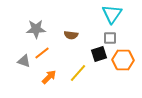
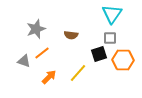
gray star: rotated 18 degrees counterclockwise
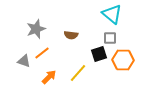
cyan triangle: rotated 25 degrees counterclockwise
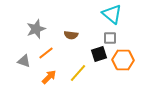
orange line: moved 4 px right
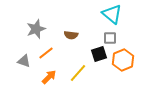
orange hexagon: rotated 25 degrees counterclockwise
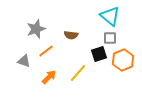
cyan triangle: moved 2 px left, 2 px down
orange line: moved 2 px up
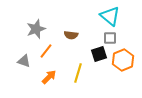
orange line: rotated 14 degrees counterclockwise
yellow line: rotated 24 degrees counterclockwise
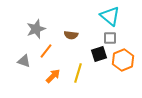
orange arrow: moved 4 px right, 1 px up
